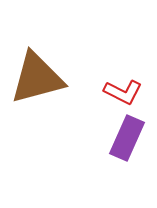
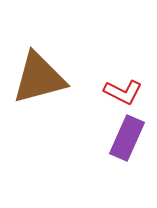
brown triangle: moved 2 px right
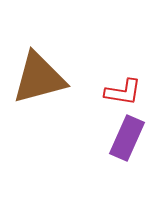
red L-shape: rotated 18 degrees counterclockwise
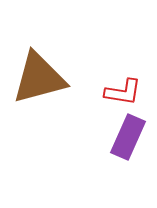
purple rectangle: moved 1 px right, 1 px up
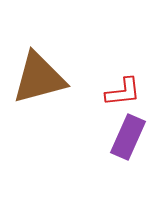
red L-shape: rotated 15 degrees counterclockwise
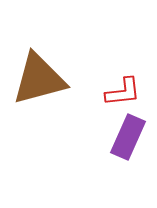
brown triangle: moved 1 px down
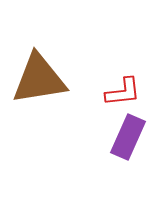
brown triangle: rotated 6 degrees clockwise
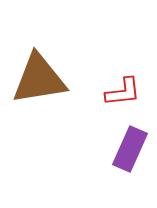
purple rectangle: moved 2 px right, 12 px down
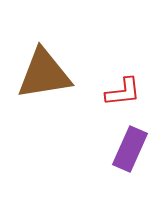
brown triangle: moved 5 px right, 5 px up
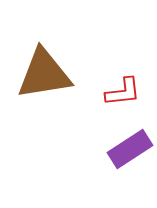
purple rectangle: rotated 33 degrees clockwise
